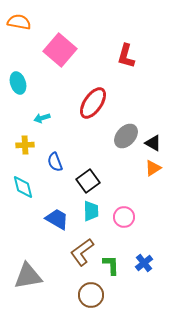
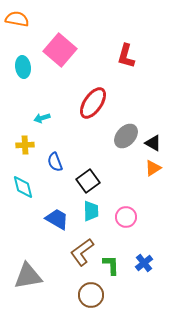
orange semicircle: moved 2 px left, 3 px up
cyan ellipse: moved 5 px right, 16 px up; rotated 10 degrees clockwise
pink circle: moved 2 px right
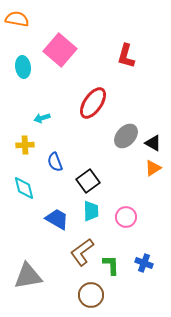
cyan diamond: moved 1 px right, 1 px down
blue cross: rotated 30 degrees counterclockwise
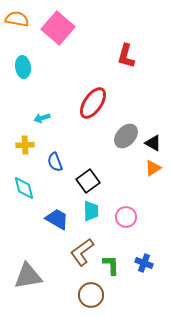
pink square: moved 2 px left, 22 px up
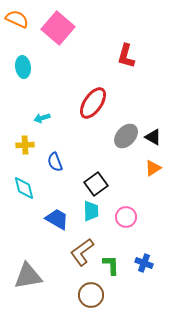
orange semicircle: rotated 15 degrees clockwise
black triangle: moved 6 px up
black square: moved 8 px right, 3 px down
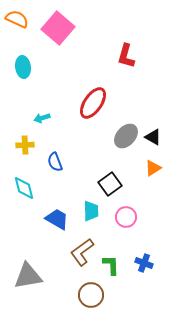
black square: moved 14 px right
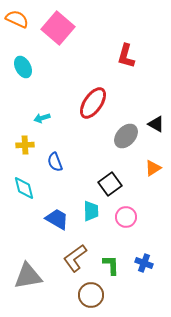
cyan ellipse: rotated 20 degrees counterclockwise
black triangle: moved 3 px right, 13 px up
brown L-shape: moved 7 px left, 6 px down
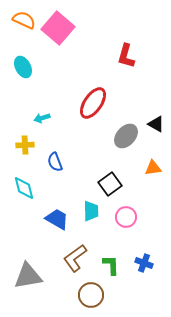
orange semicircle: moved 7 px right, 1 px down
orange triangle: rotated 24 degrees clockwise
